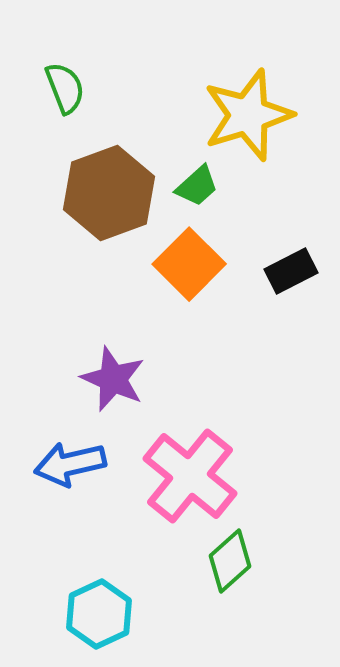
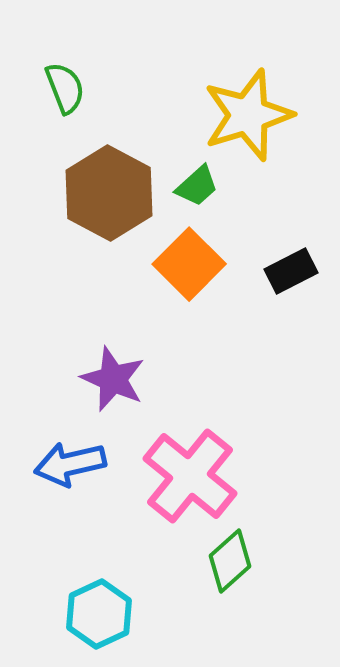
brown hexagon: rotated 12 degrees counterclockwise
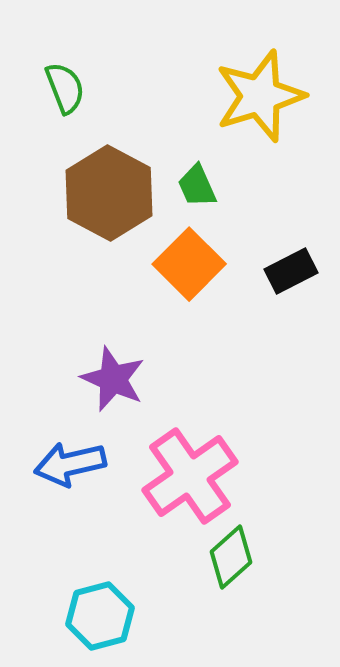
yellow star: moved 12 px right, 19 px up
green trapezoid: rotated 108 degrees clockwise
pink cross: rotated 16 degrees clockwise
green diamond: moved 1 px right, 4 px up
cyan hexagon: moved 1 px right, 2 px down; rotated 10 degrees clockwise
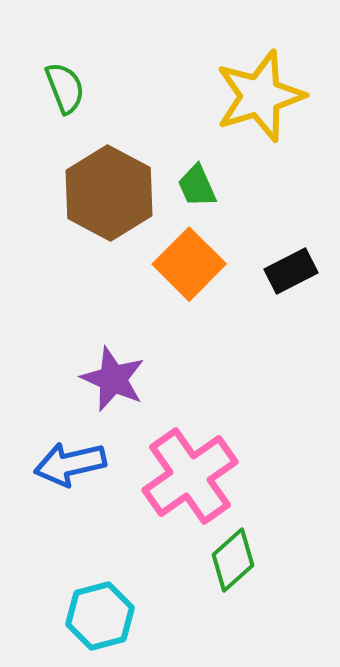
green diamond: moved 2 px right, 3 px down
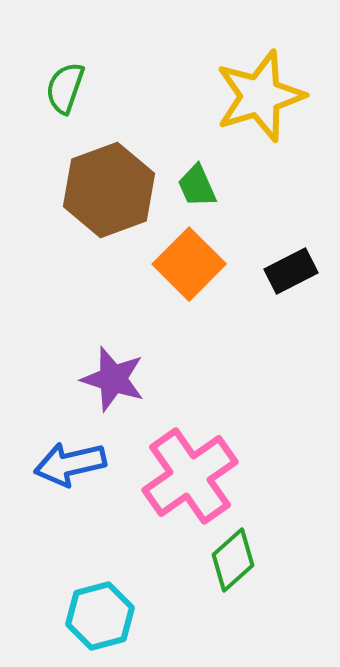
green semicircle: rotated 140 degrees counterclockwise
brown hexagon: moved 3 px up; rotated 12 degrees clockwise
purple star: rotated 6 degrees counterclockwise
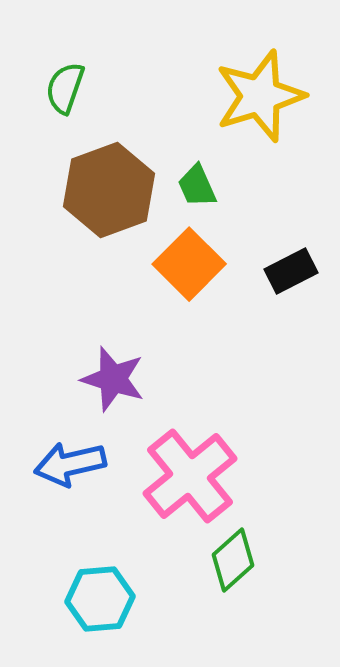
pink cross: rotated 4 degrees counterclockwise
cyan hexagon: moved 17 px up; rotated 10 degrees clockwise
